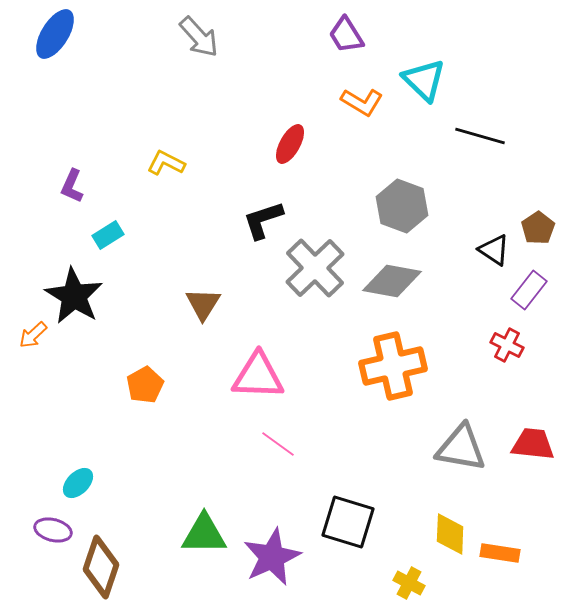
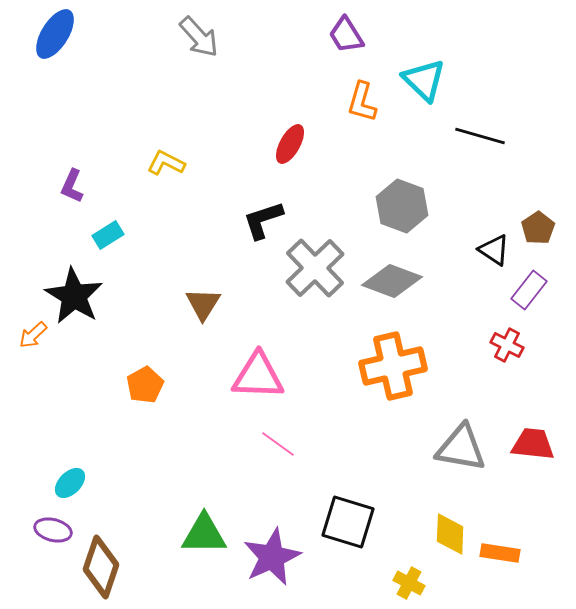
orange L-shape: rotated 75 degrees clockwise
gray diamond: rotated 10 degrees clockwise
cyan ellipse: moved 8 px left
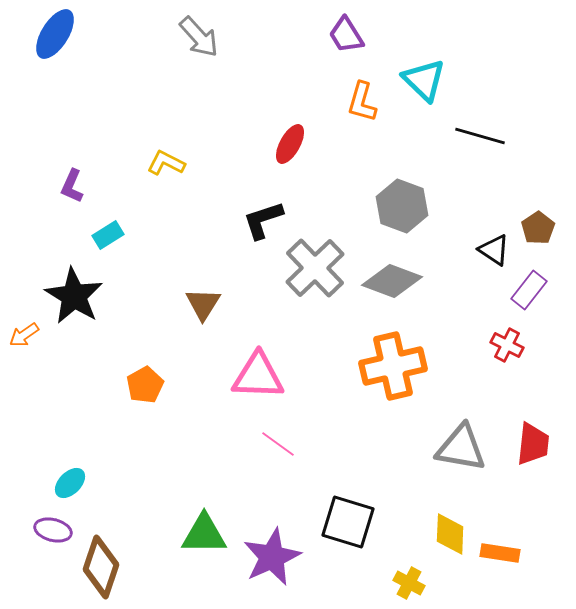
orange arrow: moved 9 px left; rotated 8 degrees clockwise
red trapezoid: rotated 90 degrees clockwise
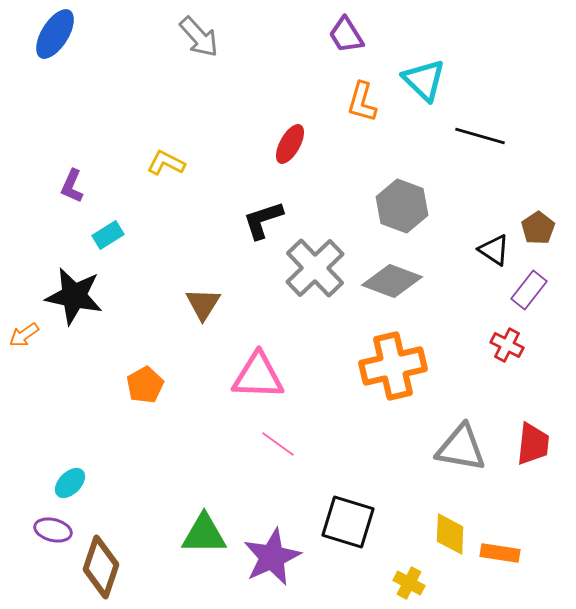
black star: rotated 20 degrees counterclockwise
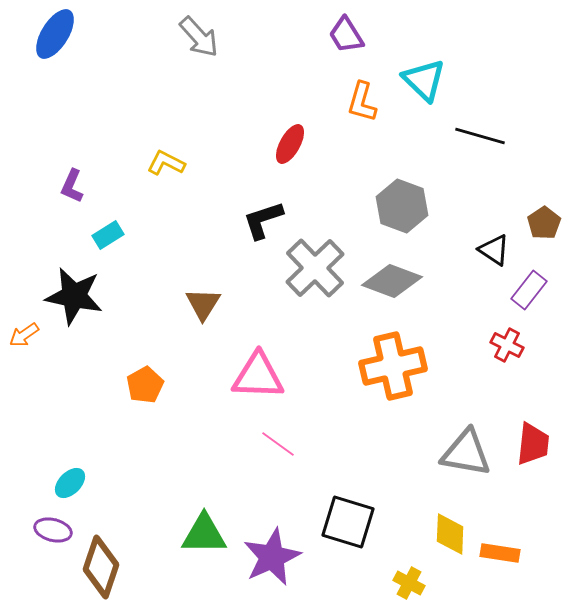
brown pentagon: moved 6 px right, 5 px up
gray triangle: moved 5 px right, 5 px down
